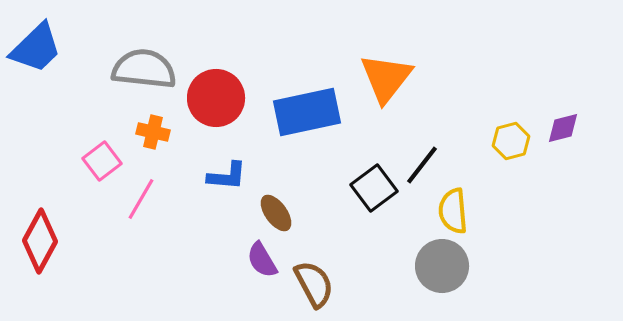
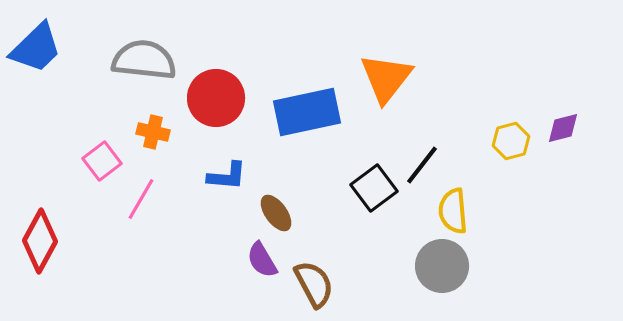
gray semicircle: moved 9 px up
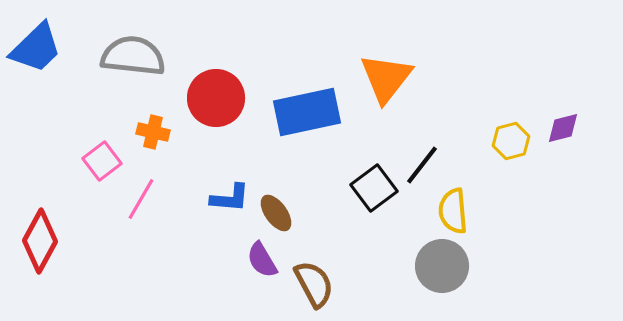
gray semicircle: moved 11 px left, 4 px up
blue L-shape: moved 3 px right, 22 px down
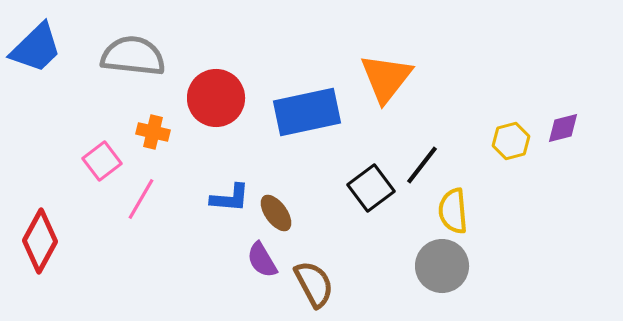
black square: moved 3 px left
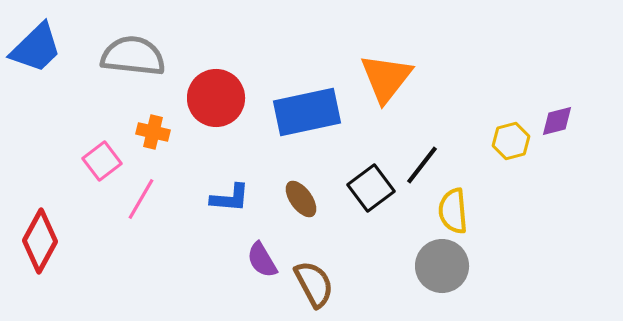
purple diamond: moved 6 px left, 7 px up
brown ellipse: moved 25 px right, 14 px up
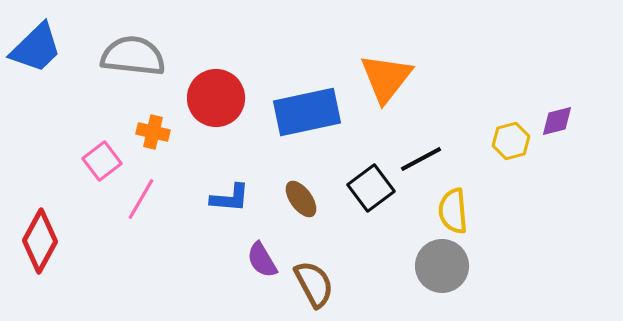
black line: moved 1 px left, 6 px up; rotated 24 degrees clockwise
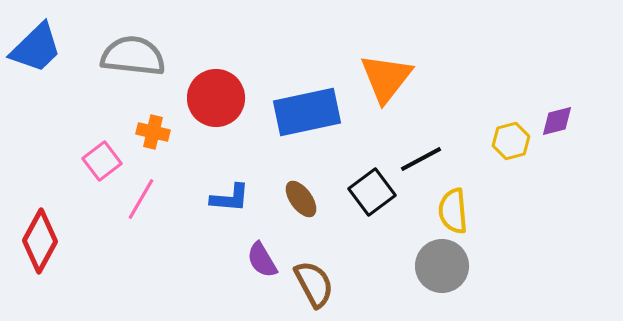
black square: moved 1 px right, 4 px down
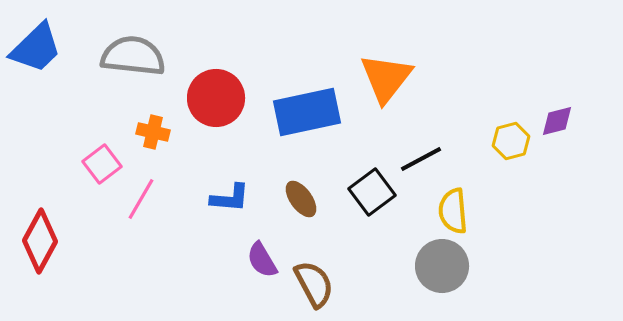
pink square: moved 3 px down
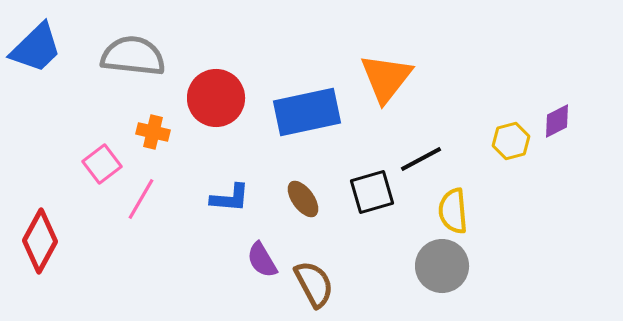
purple diamond: rotated 12 degrees counterclockwise
black square: rotated 21 degrees clockwise
brown ellipse: moved 2 px right
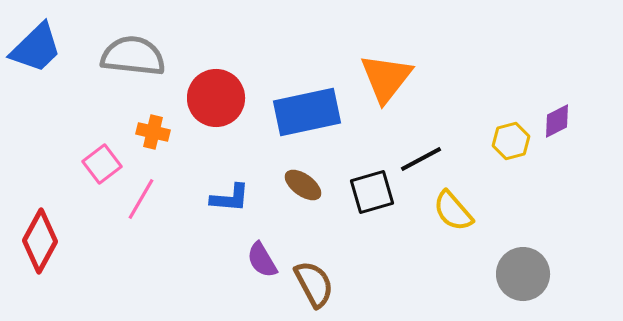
brown ellipse: moved 14 px up; rotated 18 degrees counterclockwise
yellow semicircle: rotated 36 degrees counterclockwise
gray circle: moved 81 px right, 8 px down
